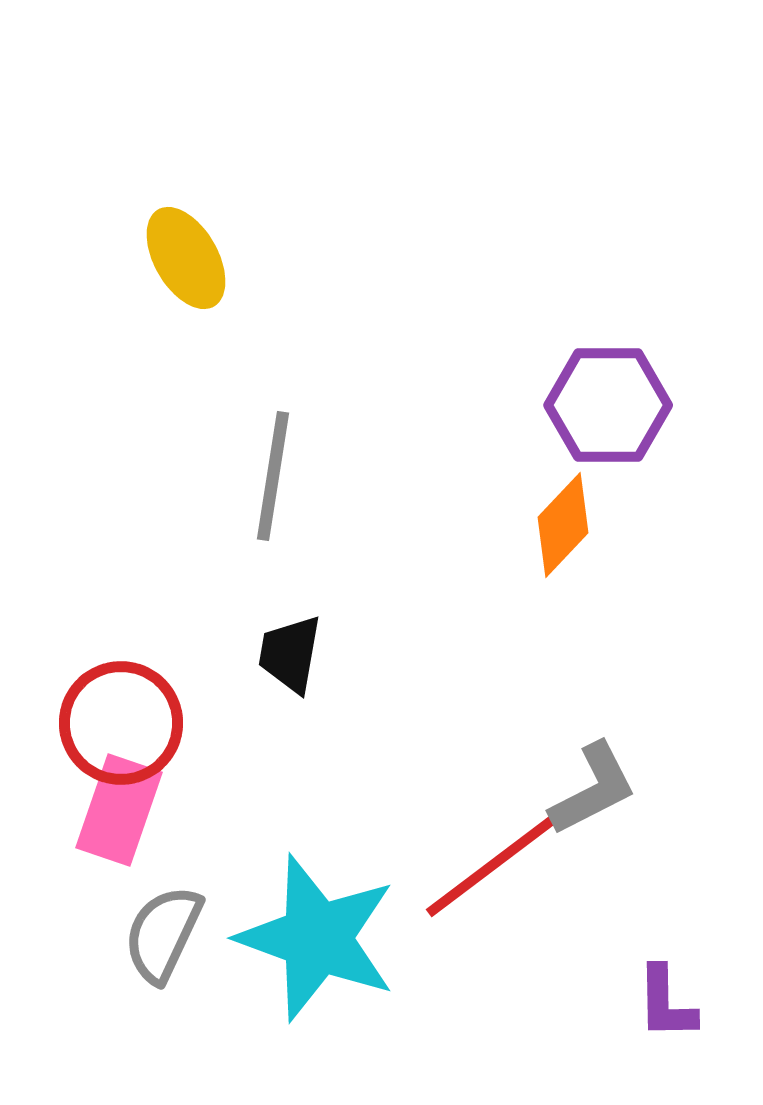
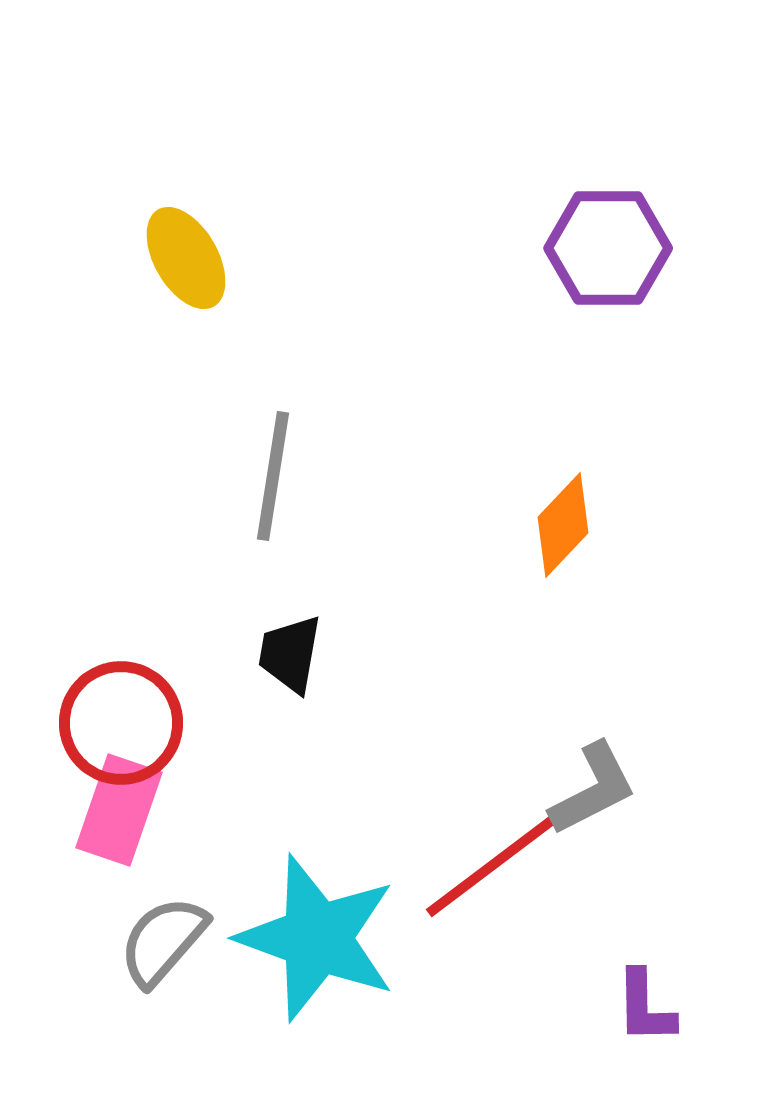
purple hexagon: moved 157 px up
gray semicircle: moved 7 px down; rotated 16 degrees clockwise
purple L-shape: moved 21 px left, 4 px down
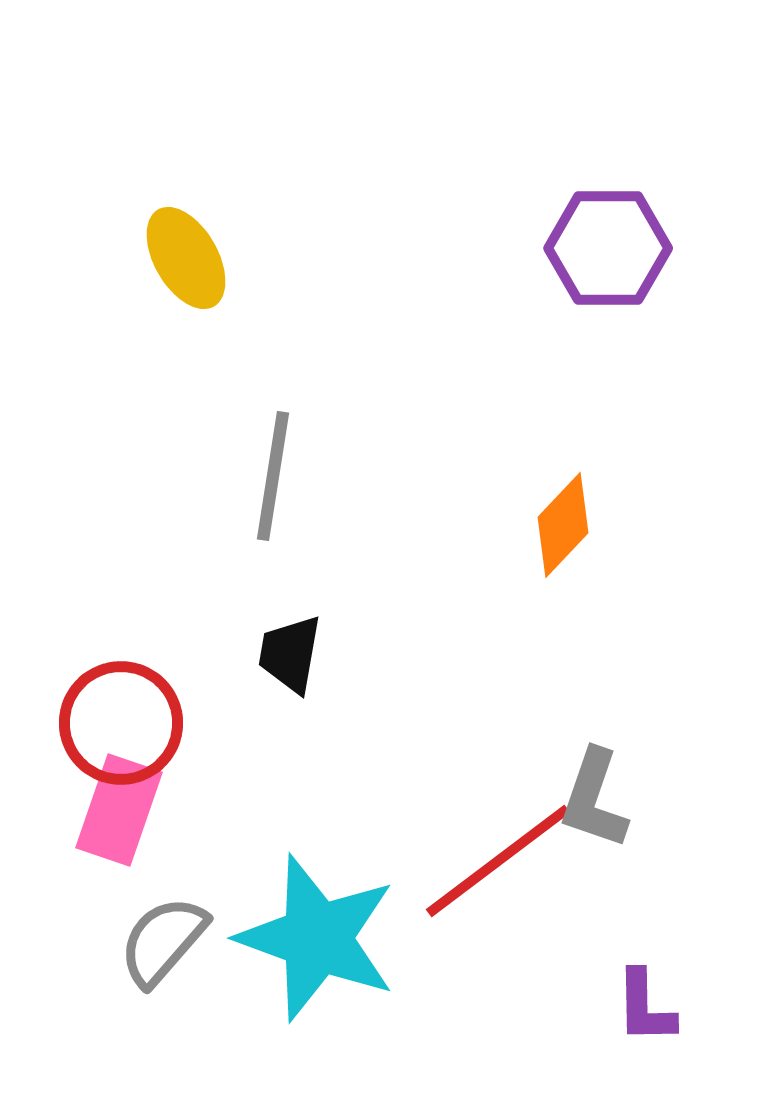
gray L-shape: moved 1 px right, 10 px down; rotated 136 degrees clockwise
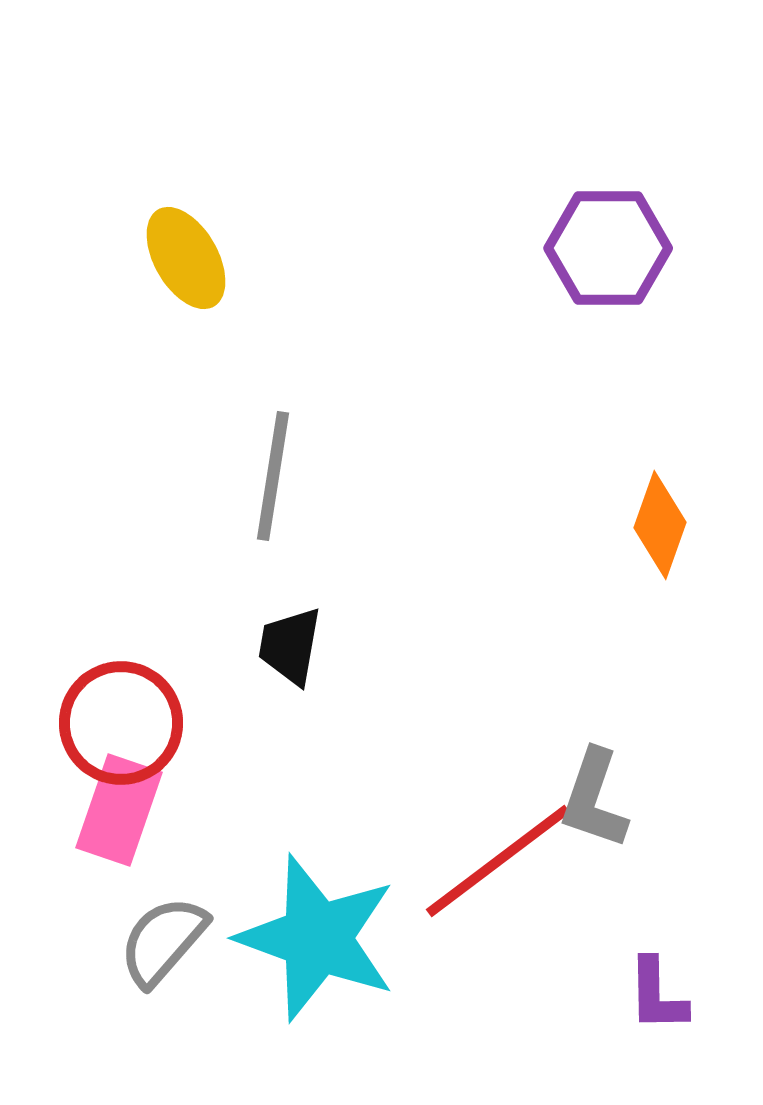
orange diamond: moved 97 px right; rotated 24 degrees counterclockwise
black trapezoid: moved 8 px up
purple L-shape: moved 12 px right, 12 px up
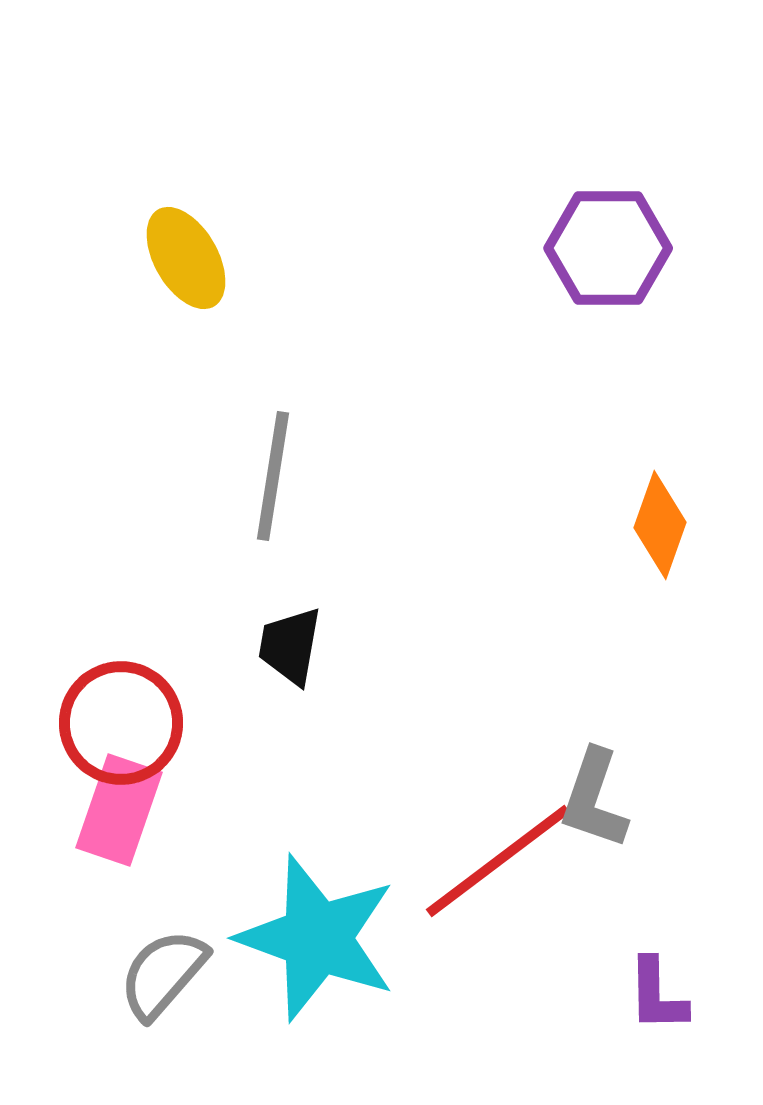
gray semicircle: moved 33 px down
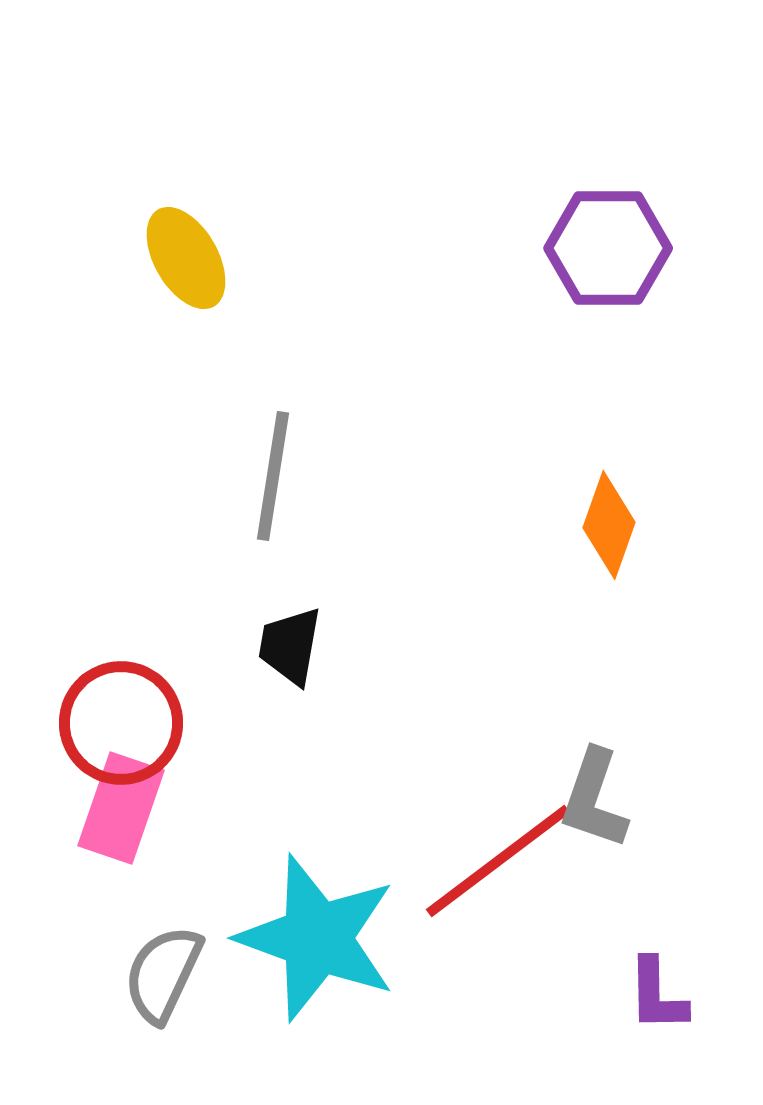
orange diamond: moved 51 px left
pink rectangle: moved 2 px right, 2 px up
gray semicircle: rotated 16 degrees counterclockwise
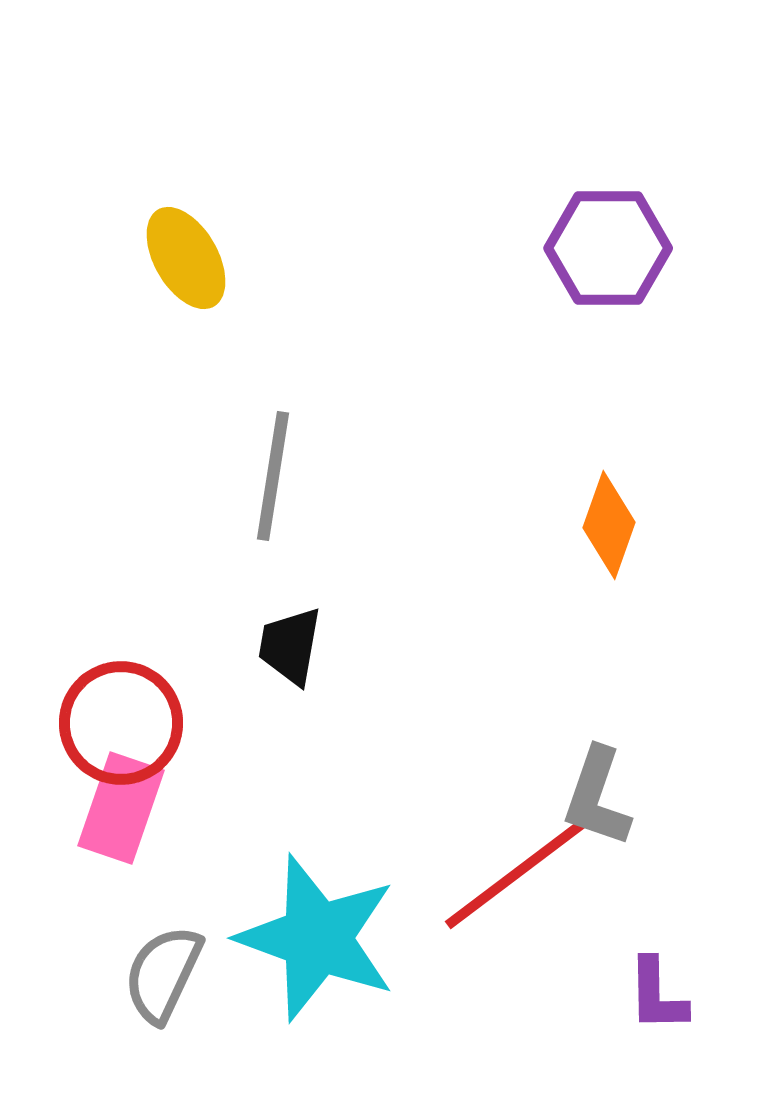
gray L-shape: moved 3 px right, 2 px up
red line: moved 19 px right, 12 px down
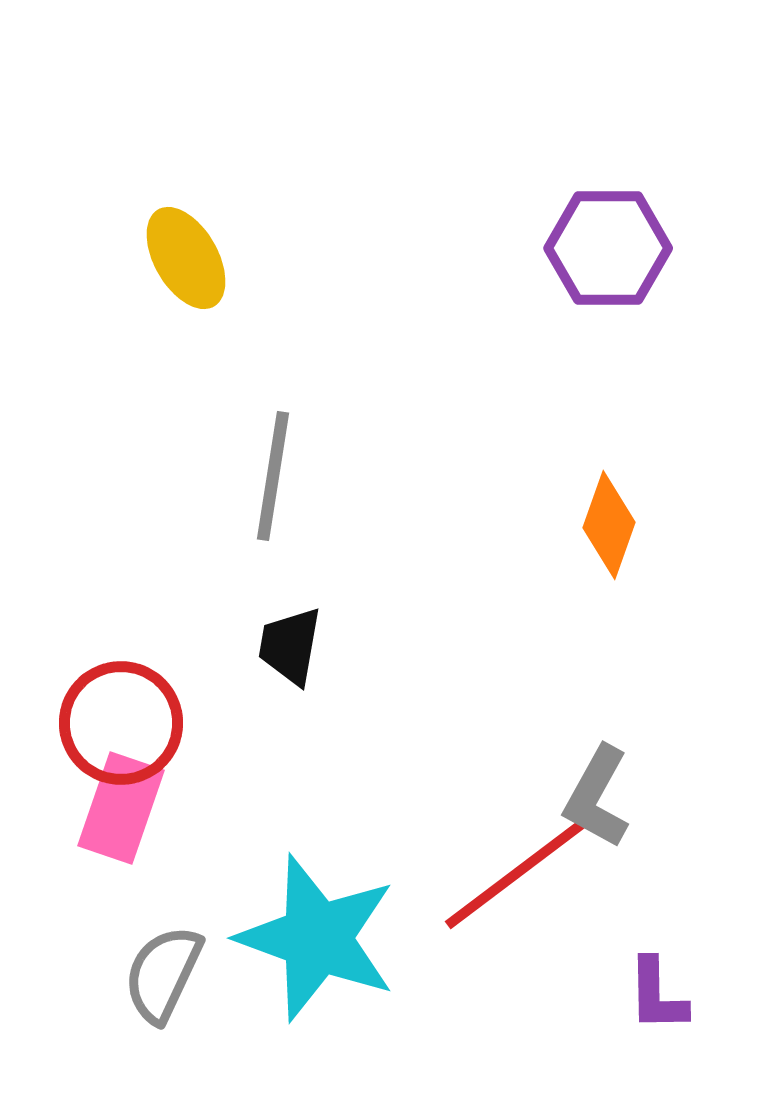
gray L-shape: rotated 10 degrees clockwise
